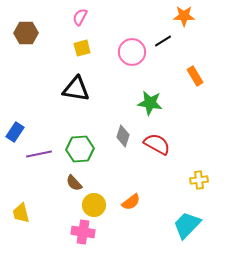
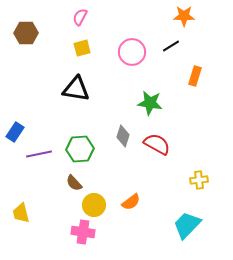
black line: moved 8 px right, 5 px down
orange rectangle: rotated 48 degrees clockwise
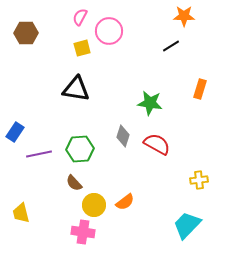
pink circle: moved 23 px left, 21 px up
orange rectangle: moved 5 px right, 13 px down
orange semicircle: moved 6 px left
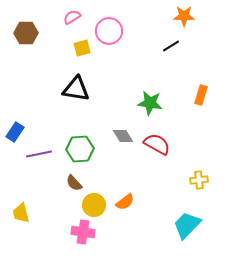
pink semicircle: moved 8 px left; rotated 30 degrees clockwise
orange rectangle: moved 1 px right, 6 px down
gray diamond: rotated 50 degrees counterclockwise
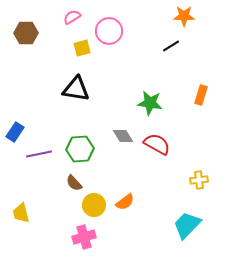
pink cross: moved 1 px right, 5 px down; rotated 25 degrees counterclockwise
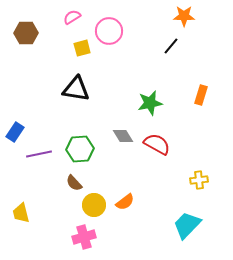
black line: rotated 18 degrees counterclockwise
green star: rotated 20 degrees counterclockwise
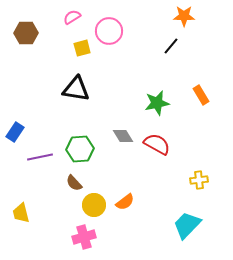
orange rectangle: rotated 48 degrees counterclockwise
green star: moved 7 px right
purple line: moved 1 px right, 3 px down
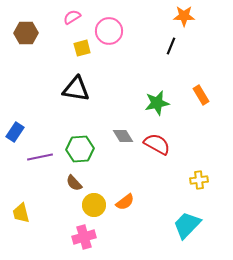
black line: rotated 18 degrees counterclockwise
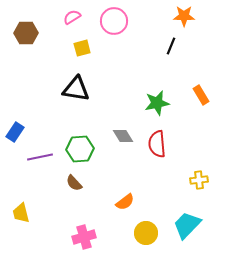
pink circle: moved 5 px right, 10 px up
red semicircle: rotated 124 degrees counterclockwise
yellow circle: moved 52 px right, 28 px down
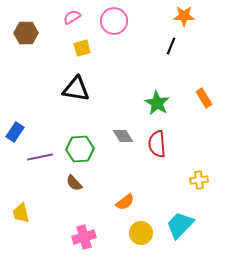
orange rectangle: moved 3 px right, 3 px down
green star: rotated 30 degrees counterclockwise
cyan trapezoid: moved 7 px left
yellow circle: moved 5 px left
